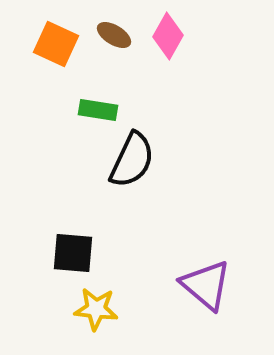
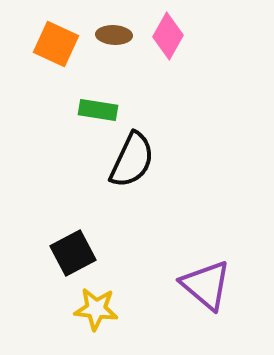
brown ellipse: rotated 28 degrees counterclockwise
black square: rotated 33 degrees counterclockwise
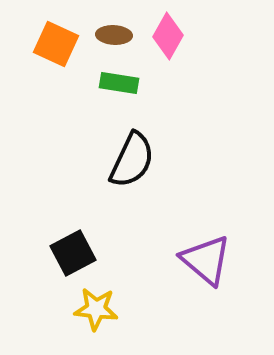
green rectangle: moved 21 px right, 27 px up
purple triangle: moved 25 px up
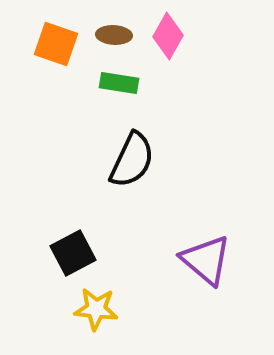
orange square: rotated 6 degrees counterclockwise
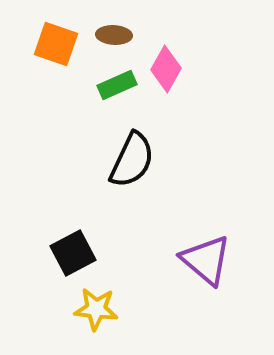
pink diamond: moved 2 px left, 33 px down
green rectangle: moved 2 px left, 2 px down; rotated 33 degrees counterclockwise
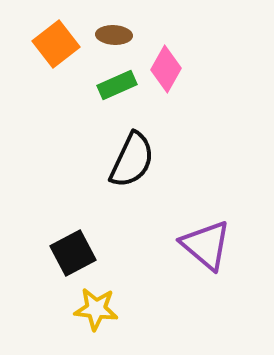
orange square: rotated 33 degrees clockwise
purple triangle: moved 15 px up
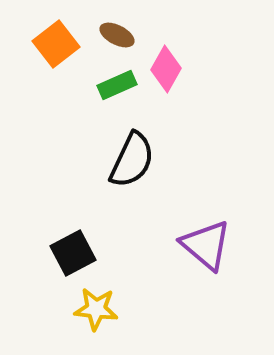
brown ellipse: moved 3 px right; rotated 24 degrees clockwise
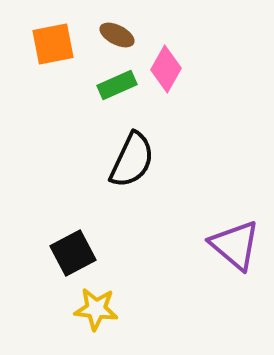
orange square: moved 3 px left; rotated 27 degrees clockwise
purple triangle: moved 29 px right
